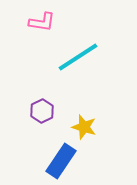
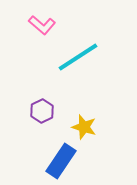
pink L-shape: moved 3 px down; rotated 32 degrees clockwise
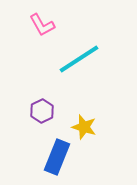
pink L-shape: rotated 20 degrees clockwise
cyan line: moved 1 px right, 2 px down
blue rectangle: moved 4 px left, 4 px up; rotated 12 degrees counterclockwise
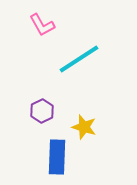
blue rectangle: rotated 20 degrees counterclockwise
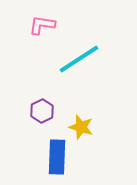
pink L-shape: rotated 128 degrees clockwise
yellow star: moved 3 px left
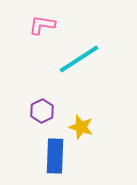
blue rectangle: moved 2 px left, 1 px up
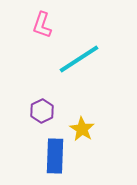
pink L-shape: rotated 80 degrees counterclockwise
yellow star: moved 1 px right, 2 px down; rotated 15 degrees clockwise
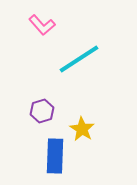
pink L-shape: rotated 60 degrees counterclockwise
purple hexagon: rotated 10 degrees clockwise
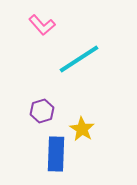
blue rectangle: moved 1 px right, 2 px up
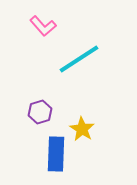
pink L-shape: moved 1 px right, 1 px down
purple hexagon: moved 2 px left, 1 px down
